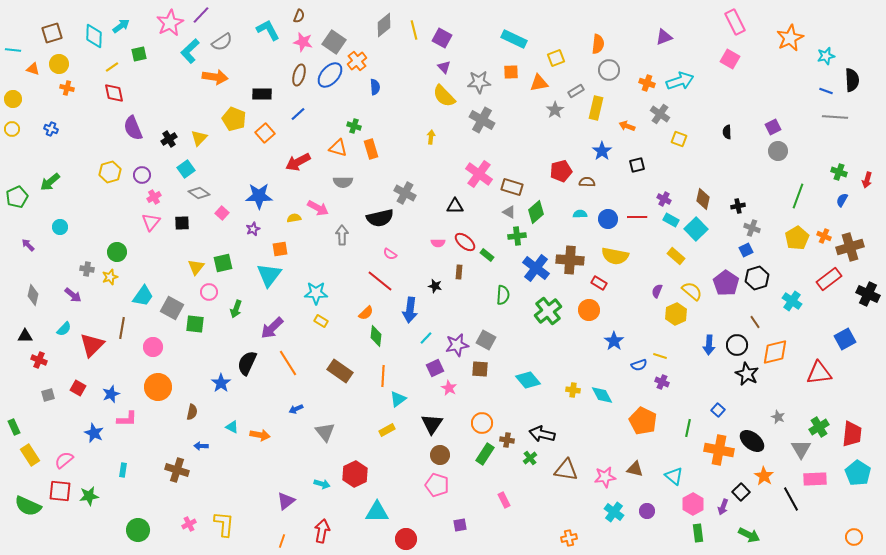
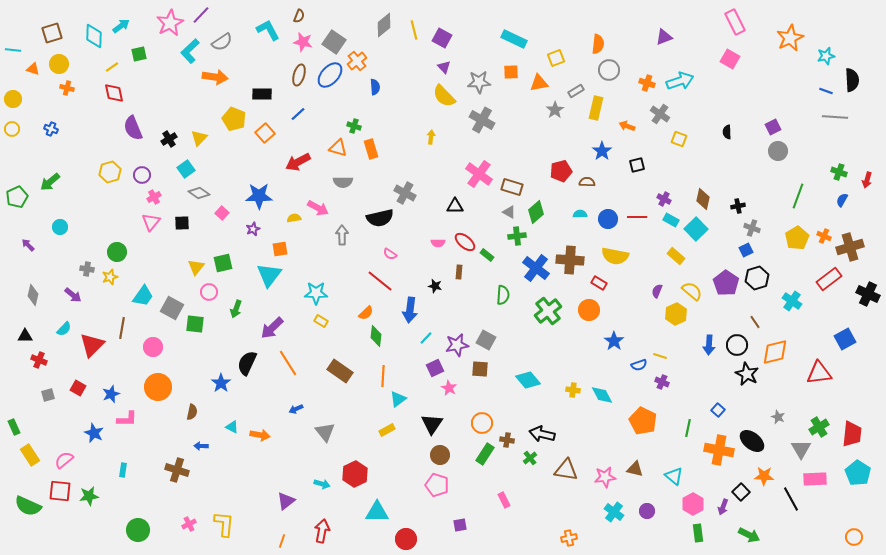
orange star at (764, 476): rotated 30 degrees counterclockwise
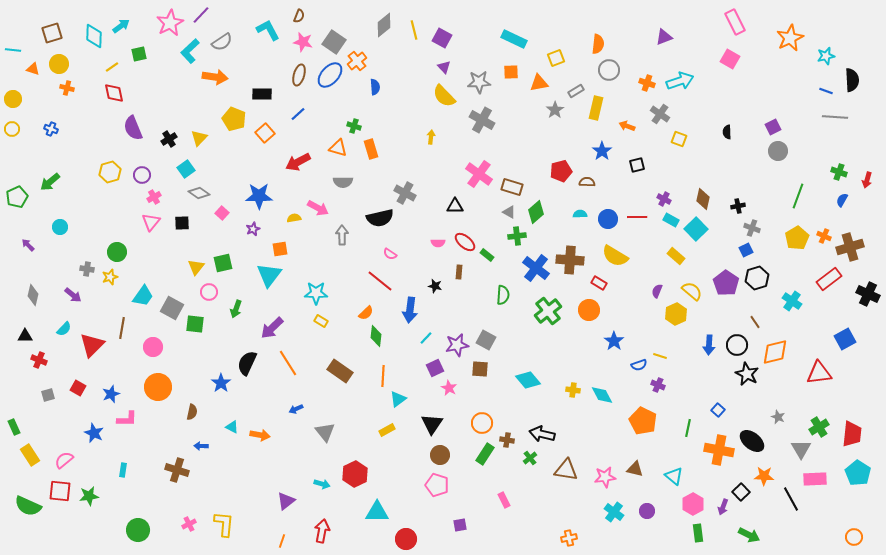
yellow semicircle at (615, 256): rotated 20 degrees clockwise
purple cross at (662, 382): moved 4 px left, 3 px down
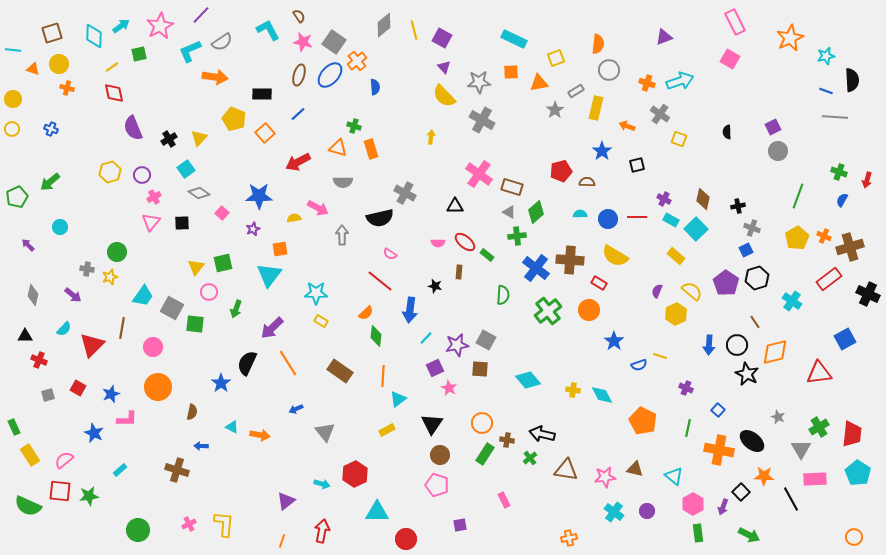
brown semicircle at (299, 16): rotated 56 degrees counterclockwise
pink star at (170, 23): moved 10 px left, 3 px down
cyan L-shape at (190, 51): rotated 20 degrees clockwise
purple cross at (658, 385): moved 28 px right, 3 px down
cyan rectangle at (123, 470): moved 3 px left; rotated 40 degrees clockwise
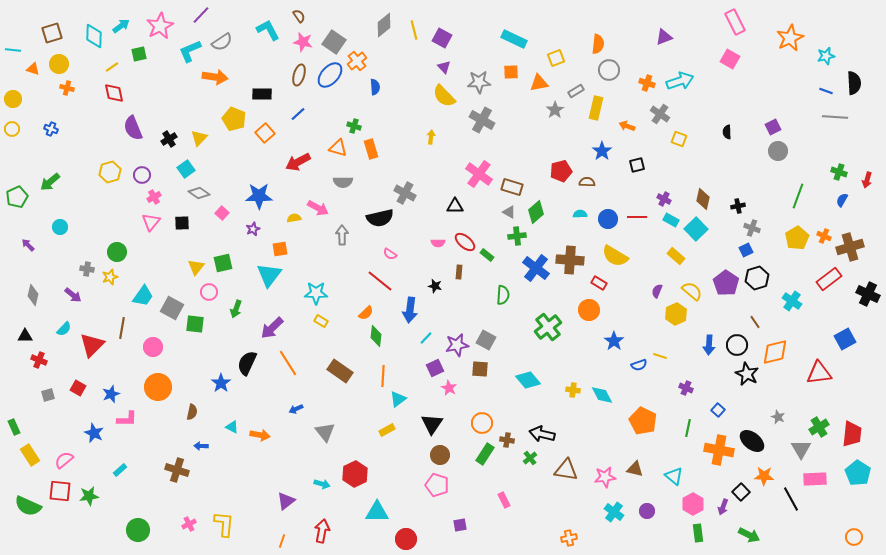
black semicircle at (852, 80): moved 2 px right, 3 px down
green cross at (548, 311): moved 16 px down
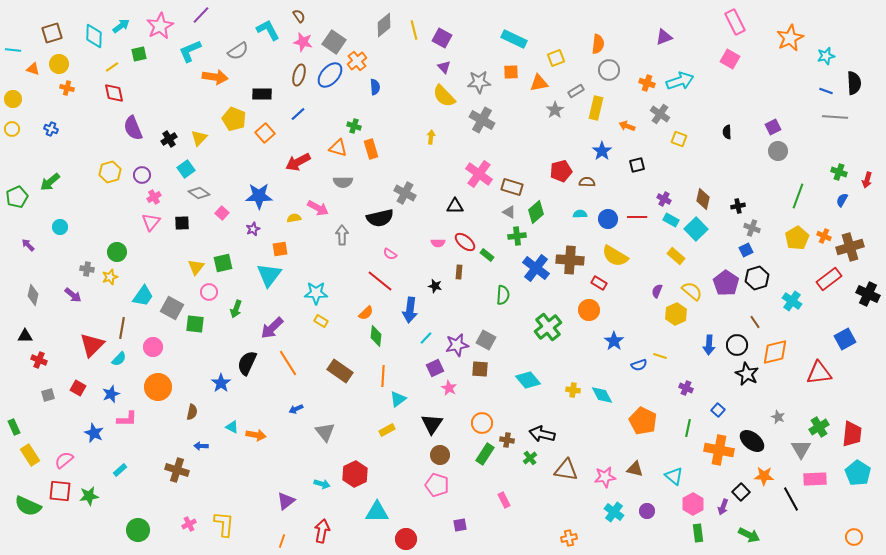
gray semicircle at (222, 42): moved 16 px right, 9 px down
cyan semicircle at (64, 329): moved 55 px right, 30 px down
orange arrow at (260, 435): moved 4 px left
